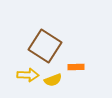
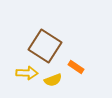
orange rectangle: rotated 35 degrees clockwise
yellow arrow: moved 1 px left, 2 px up
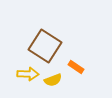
yellow arrow: moved 1 px right, 1 px down
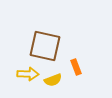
brown square: rotated 20 degrees counterclockwise
orange rectangle: rotated 35 degrees clockwise
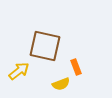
yellow arrow: moved 9 px left, 3 px up; rotated 40 degrees counterclockwise
yellow semicircle: moved 8 px right, 4 px down
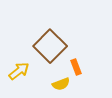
brown square: moved 5 px right; rotated 32 degrees clockwise
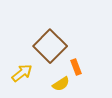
yellow arrow: moved 3 px right, 2 px down
yellow semicircle: rotated 12 degrees counterclockwise
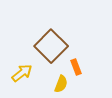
brown square: moved 1 px right
yellow semicircle: rotated 36 degrees counterclockwise
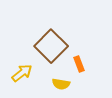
orange rectangle: moved 3 px right, 3 px up
yellow semicircle: rotated 78 degrees clockwise
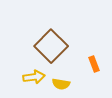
orange rectangle: moved 15 px right
yellow arrow: moved 12 px right, 4 px down; rotated 30 degrees clockwise
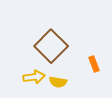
yellow semicircle: moved 3 px left, 2 px up
